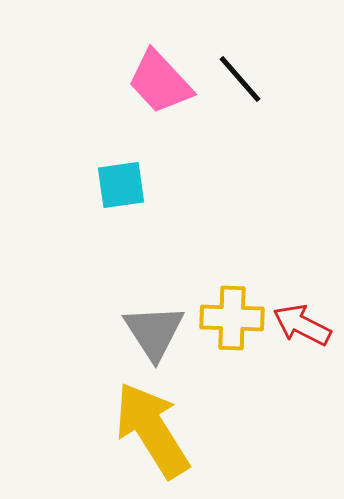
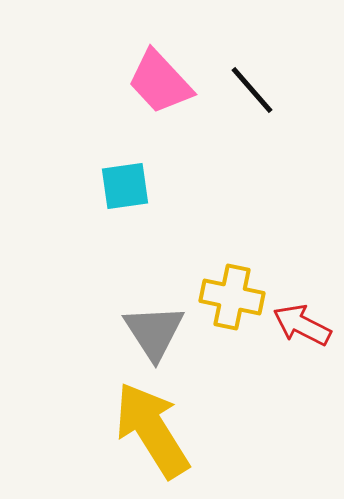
black line: moved 12 px right, 11 px down
cyan square: moved 4 px right, 1 px down
yellow cross: moved 21 px up; rotated 10 degrees clockwise
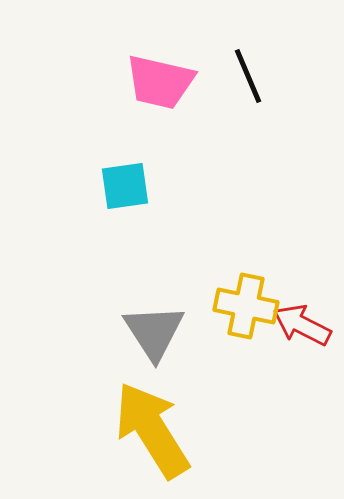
pink trapezoid: rotated 34 degrees counterclockwise
black line: moved 4 px left, 14 px up; rotated 18 degrees clockwise
yellow cross: moved 14 px right, 9 px down
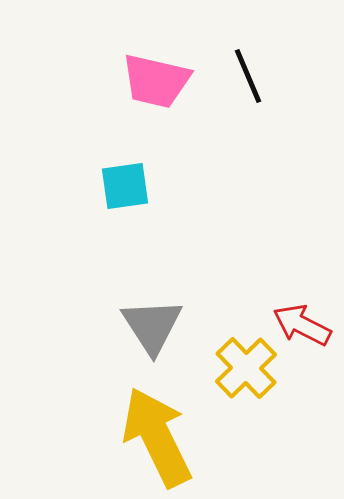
pink trapezoid: moved 4 px left, 1 px up
yellow cross: moved 62 px down; rotated 34 degrees clockwise
gray triangle: moved 2 px left, 6 px up
yellow arrow: moved 5 px right, 7 px down; rotated 6 degrees clockwise
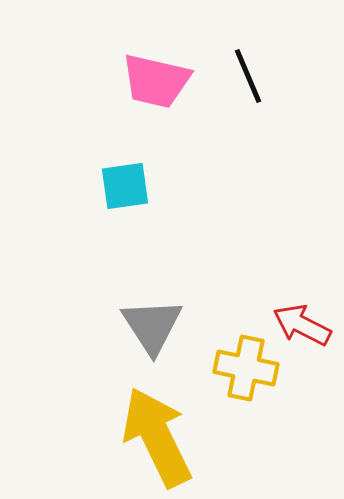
yellow cross: rotated 34 degrees counterclockwise
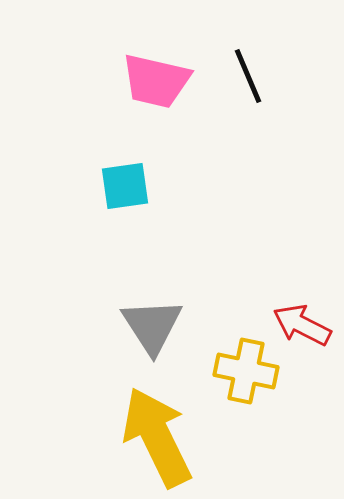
yellow cross: moved 3 px down
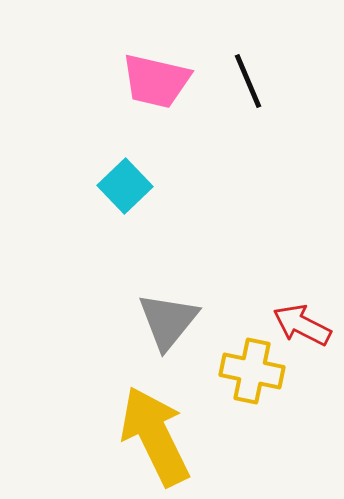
black line: moved 5 px down
cyan square: rotated 36 degrees counterclockwise
gray triangle: moved 16 px right, 5 px up; rotated 12 degrees clockwise
yellow cross: moved 6 px right
yellow arrow: moved 2 px left, 1 px up
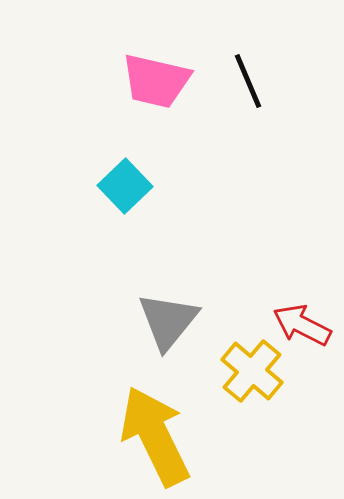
yellow cross: rotated 28 degrees clockwise
